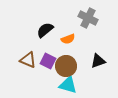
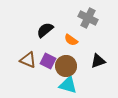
orange semicircle: moved 3 px right, 1 px down; rotated 56 degrees clockwise
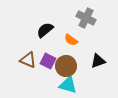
gray cross: moved 2 px left
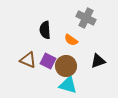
black semicircle: rotated 54 degrees counterclockwise
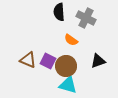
black semicircle: moved 14 px right, 18 px up
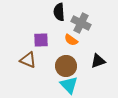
gray cross: moved 5 px left, 5 px down
purple square: moved 7 px left, 21 px up; rotated 28 degrees counterclockwise
cyan triangle: moved 1 px right; rotated 30 degrees clockwise
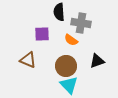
gray cross: rotated 18 degrees counterclockwise
purple square: moved 1 px right, 6 px up
black triangle: moved 1 px left
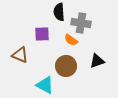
brown triangle: moved 8 px left, 5 px up
cyan triangle: moved 24 px left; rotated 18 degrees counterclockwise
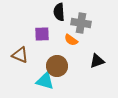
brown circle: moved 9 px left
cyan triangle: moved 4 px up; rotated 12 degrees counterclockwise
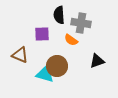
black semicircle: moved 3 px down
cyan triangle: moved 7 px up
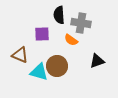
cyan triangle: moved 6 px left, 2 px up
